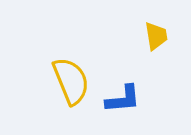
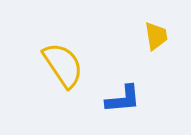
yellow semicircle: moved 8 px left, 16 px up; rotated 12 degrees counterclockwise
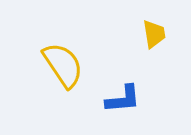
yellow trapezoid: moved 2 px left, 2 px up
